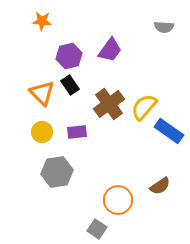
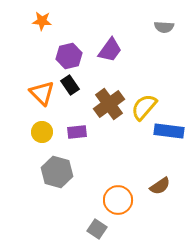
blue rectangle: rotated 28 degrees counterclockwise
gray hexagon: rotated 24 degrees clockwise
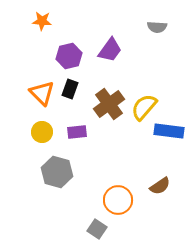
gray semicircle: moved 7 px left
black rectangle: moved 4 px down; rotated 54 degrees clockwise
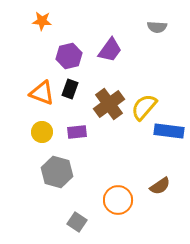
orange triangle: rotated 24 degrees counterclockwise
gray square: moved 20 px left, 7 px up
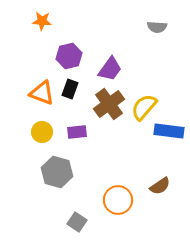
purple trapezoid: moved 19 px down
